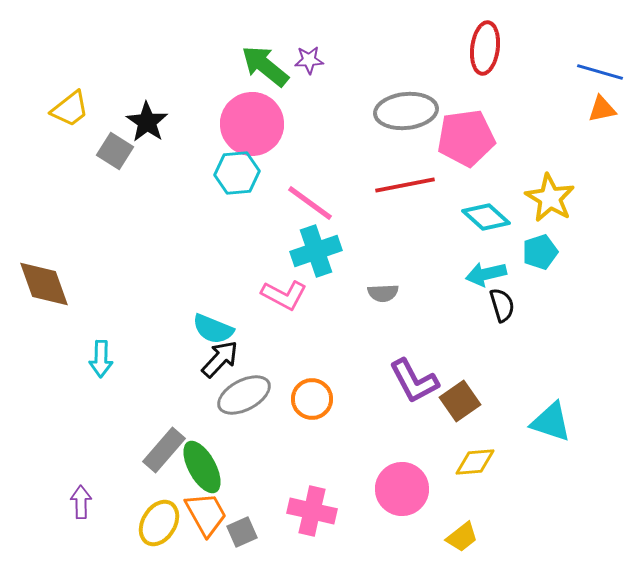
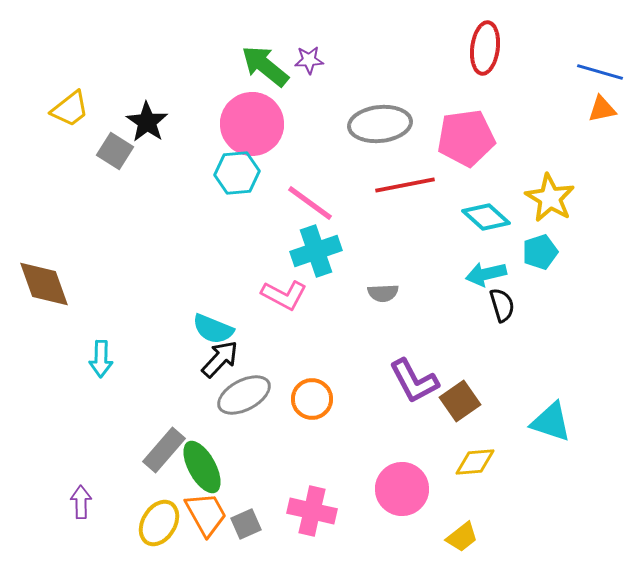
gray ellipse at (406, 111): moved 26 px left, 13 px down
gray square at (242, 532): moved 4 px right, 8 px up
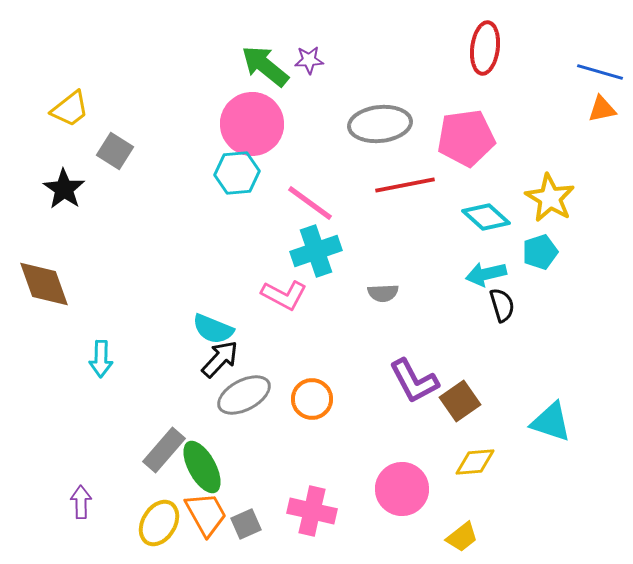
black star at (147, 122): moved 83 px left, 67 px down
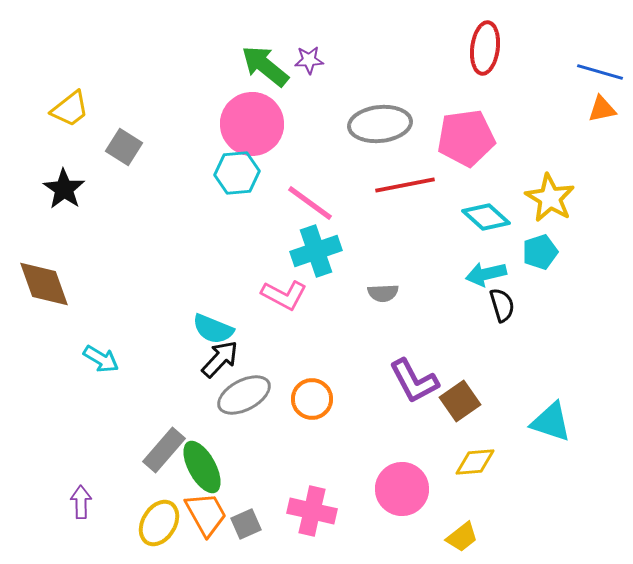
gray square at (115, 151): moved 9 px right, 4 px up
cyan arrow at (101, 359): rotated 60 degrees counterclockwise
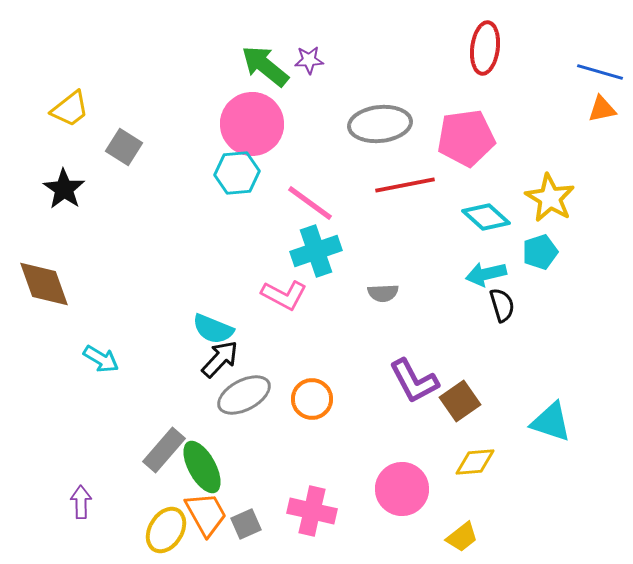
yellow ellipse at (159, 523): moved 7 px right, 7 px down
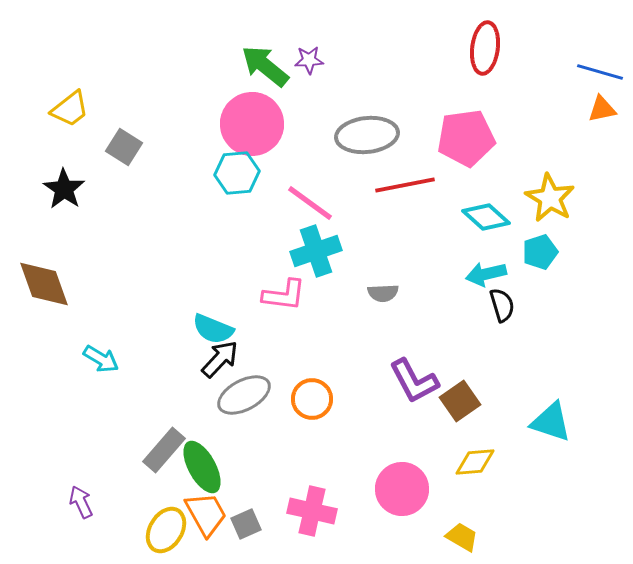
gray ellipse at (380, 124): moved 13 px left, 11 px down
pink L-shape at (284, 295): rotated 21 degrees counterclockwise
purple arrow at (81, 502): rotated 24 degrees counterclockwise
yellow trapezoid at (462, 537): rotated 112 degrees counterclockwise
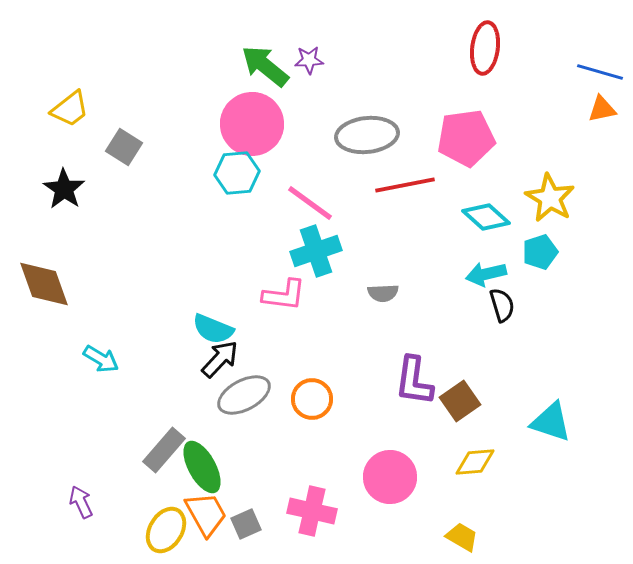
purple L-shape at (414, 381): rotated 36 degrees clockwise
pink circle at (402, 489): moved 12 px left, 12 px up
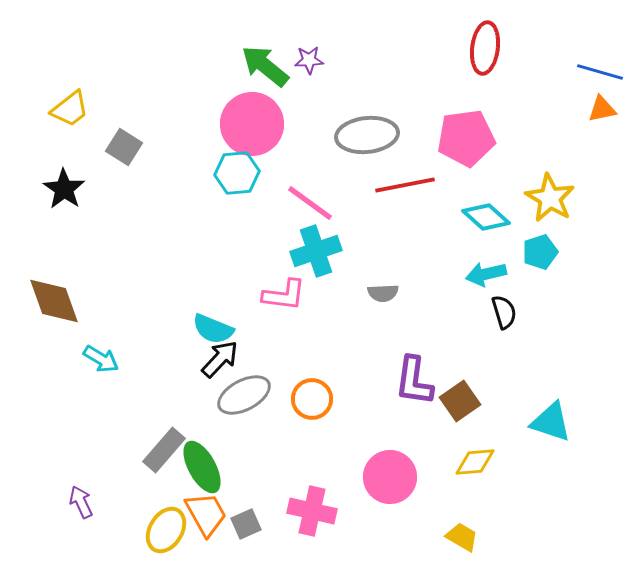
brown diamond at (44, 284): moved 10 px right, 17 px down
black semicircle at (502, 305): moved 2 px right, 7 px down
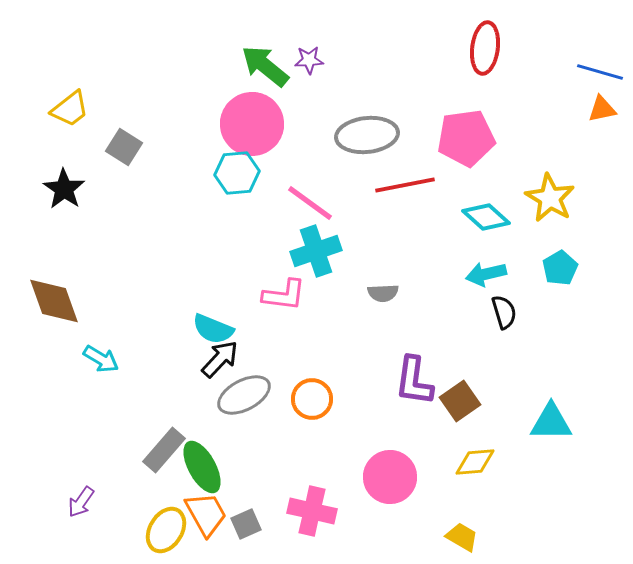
cyan pentagon at (540, 252): moved 20 px right, 16 px down; rotated 12 degrees counterclockwise
cyan triangle at (551, 422): rotated 18 degrees counterclockwise
purple arrow at (81, 502): rotated 120 degrees counterclockwise
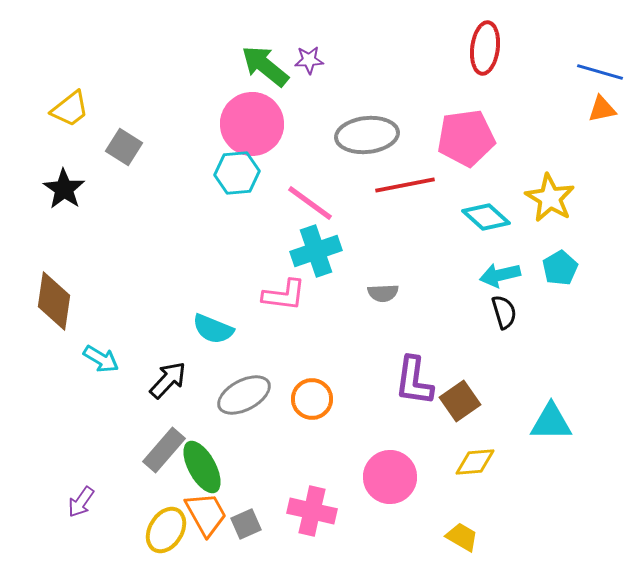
cyan arrow at (486, 274): moved 14 px right, 1 px down
brown diamond at (54, 301): rotated 28 degrees clockwise
black arrow at (220, 359): moved 52 px left, 21 px down
